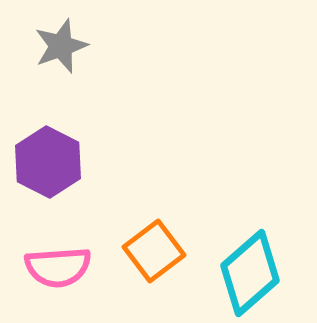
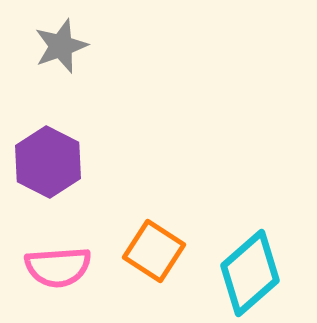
orange square: rotated 20 degrees counterclockwise
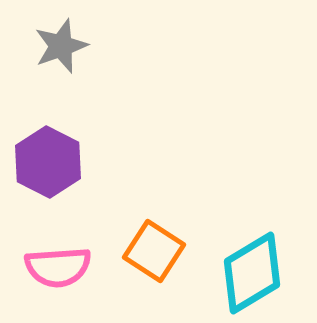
cyan diamond: moved 2 px right; rotated 10 degrees clockwise
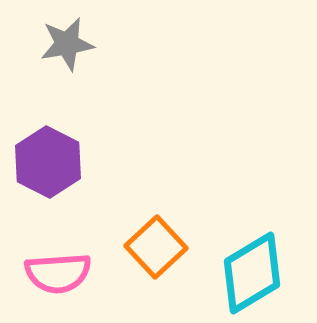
gray star: moved 6 px right, 2 px up; rotated 10 degrees clockwise
orange square: moved 2 px right, 4 px up; rotated 14 degrees clockwise
pink semicircle: moved 6 px down
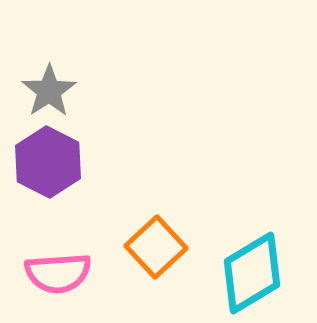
gray star: moved 18 px left, 47 px down; rotated 24 degrees counterclockwise
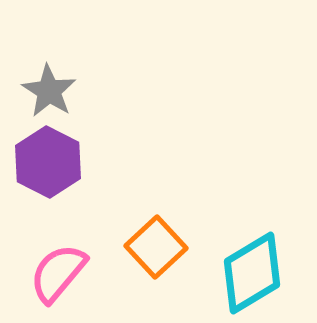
gray star: rotated 6 degrees counterclockwise
pink semicircle: rotated 134 degrees clockwise
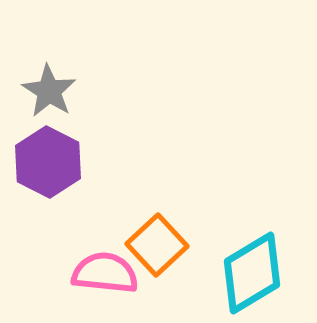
orange square: moved 1 px right, 2 px up
pink semicircle: moved 47 px right; rotated 56 degrees clockwise
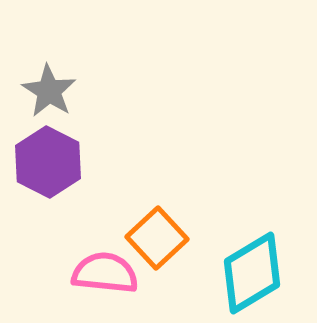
orange square: moved 7 px up
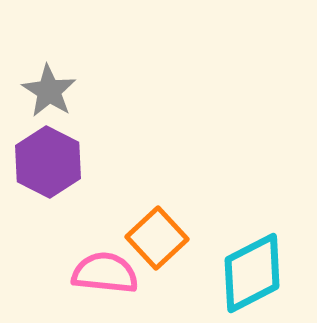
cyan diamond: rotated 4 degrees clockwise
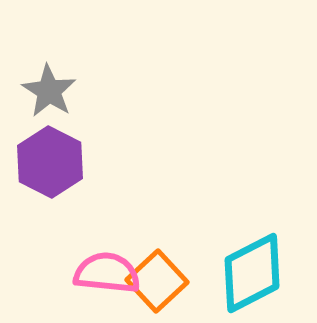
purple hexagon: moved 2 px right
orange square: moved 43 px down
pink semicircle: moved 2 px right
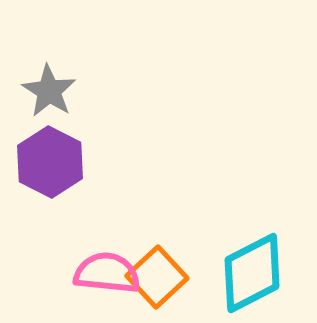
orange square: moved 4 px up
